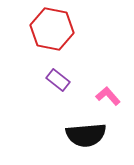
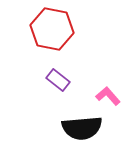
black semicircle: moved 4 px left, 7 px up
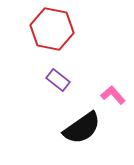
pink L-shape: moved 5 px right, 1 px up
black semicircle: rotated 30 degrees counterclockwise
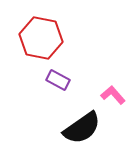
red hexagon: moved 11 px left, 9 px down
purple rectangle: rotated 10 degrees counterclockwise
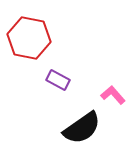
red hexagon: moved 12 px left
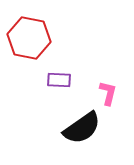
purple rectangle: moved 1 px right; rotated 25 degrees counterclockwise
pink L-shape: moved 5 px left, 2 px up; rotated 55 degrees clockwise
